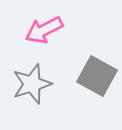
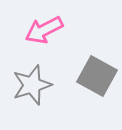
gray star: moved 1 px down
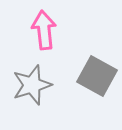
pink arrow: rotated 111 degrees clockwise
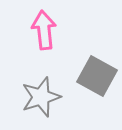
gray star: moved 9 px right, 12 px down
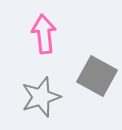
pink arrow: moved 4 px down
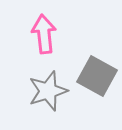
gray star: moved 7 px right, 6 px up
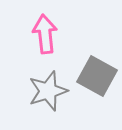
pink arrow: moved 1 px right
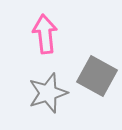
gray star: moved 2 px down
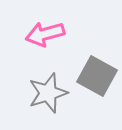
pink arrow: rotated 99 degrees counterclockwise
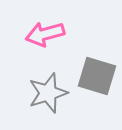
gray square: rotated 12 degrees counterclockwise
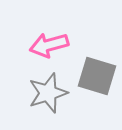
pink arrow: moved 4 px right, 11 px down
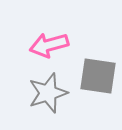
gray square: moved 1 px right; rotated 9 degrees counterclockwise
